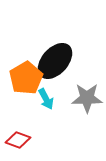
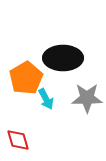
black ellipse: moved 8 px right, 3 px up; rotated 48 degrees clockwise
red diamond: rotated 55 degrees clockwise
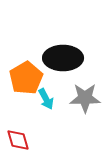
gray star: moved 2 px left
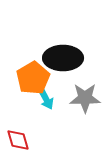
orange pentagon: moved 7 px right
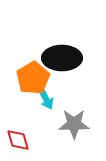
black ellipse: moved 1 px left
gray star: moved 11 px left, 26 px down
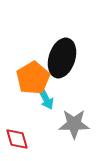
black ellipse: rotated 72 degrees counterclockwise
red diamond: moved 1 px left, 1 px up
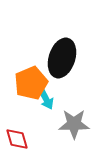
orange pentagon: moved 2 px left, 5 px down; rotated 8 degrees clockwise
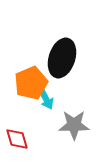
gray star: moved 1 px down
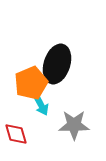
black ellipse: moved 5 px left, 6 px down
cyan arrow: moved 5 px left, 6 px down
red diamond: moved 1 px left, 5 px up
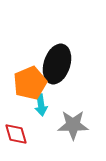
orange pentagon: moved 1 px left
cyan arrow: rotated 20 degrees clockwise
gray star: moved 1 px left
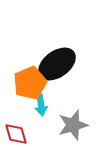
black ellipse: rotated 36 degrees clockwise
gray star: rotated 16 degrees counterclockwise
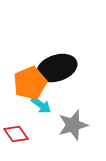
black ellipse: moved 4 px down; rotated 18 degrees clockwise
cyan arrow: rotated 45 degrees counterclockwise
red diamond: rotated 20 degrees counterclockwise
